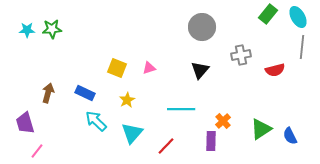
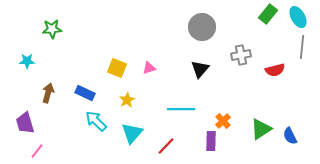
cyan star: moved 31 px down
black triangle: moved 1 px up
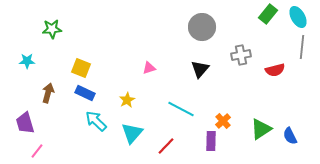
yellow square: moved 36 px left
cyan line: rotated 28 degrees clockwise
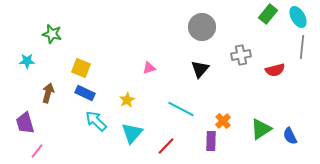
green star: moved 5 px down; rotated 18 degrees clockwise
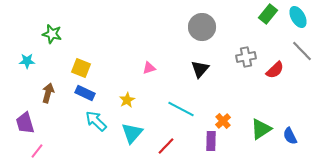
gray line: moved 4 px down; rotated 50 degrees counterclockwise
gray cross: moved 5 px right, 2 px down
red semicircle: rotated 30 degrees counterclockwise
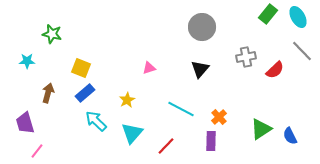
blue rectangle: rotated 66 degrees counterclockwise
orange cross: moved 4 px left, 4 px up
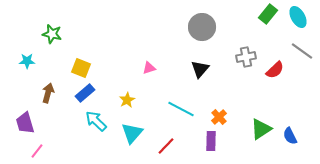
gray line: rotated 10 degrees counterclockwise
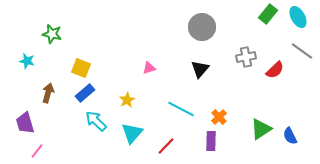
cyan star: rotated 14 degrees clockwise
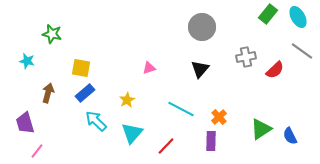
yellow square: rotated 12 degrees counterclockwise
